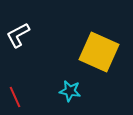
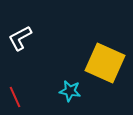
white L-shape: moved 2 px right, 3 px down
yellow square: moved 6 px right, 11 px down
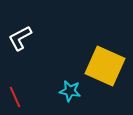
yellow square: moved 3 px down
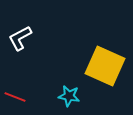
cyan star: moved 1 px left, 5 px down
red line: rotated 45 degrees counterclockwise
